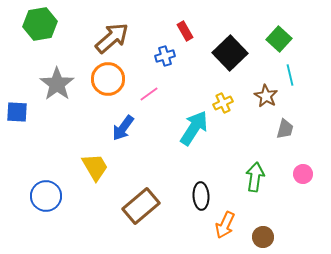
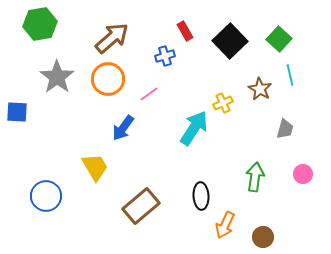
black square: moved 12 px up
gray star: moved 7 px up
brown star: moved 6 px left, 7 px up
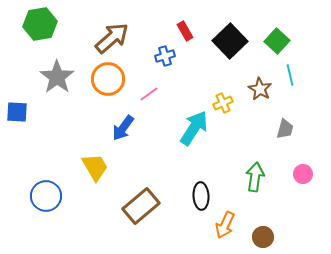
green square: moved 2 px left, 2 px down
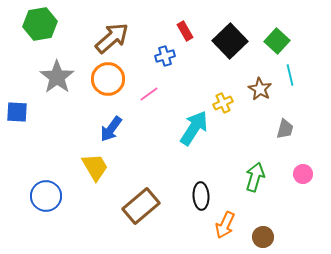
blue arrow: moved 12 px left, 1 px down
green arrow: rotated 8 degrees clockwise
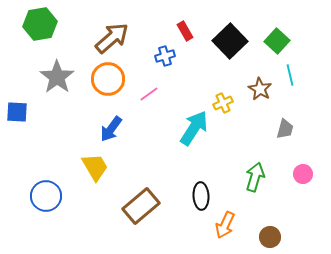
brown circle: moved 7 px right
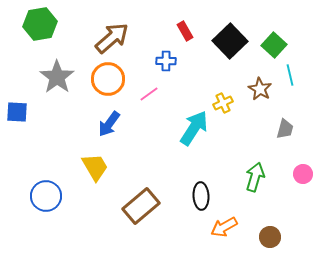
green square: moved 3 px left, 4 px down
blue cross: moved 1 px right, 5 px down; rotated 18 degrees clockwise
blue arrow: moved 2 px left, 5 px up
orange arrow: moved 1 px left, 2 px down; rotated 36 degrees clockwise
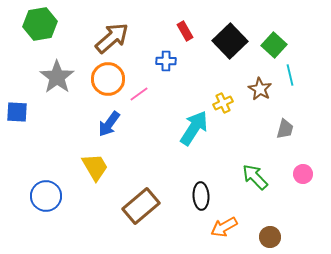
pink line: moved 10 px left
green arrow: rotated 60 degrees counterclockwise
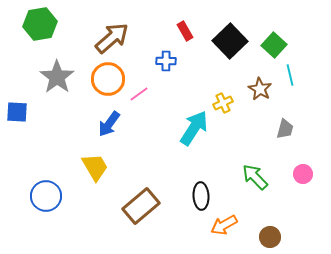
orange arrow: moved 2 px up
